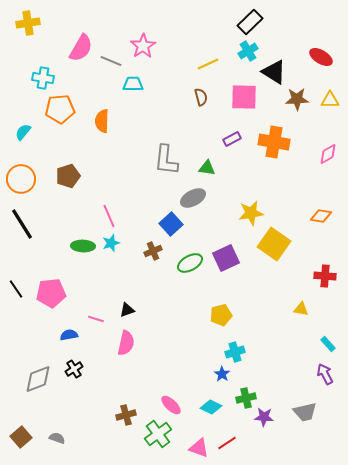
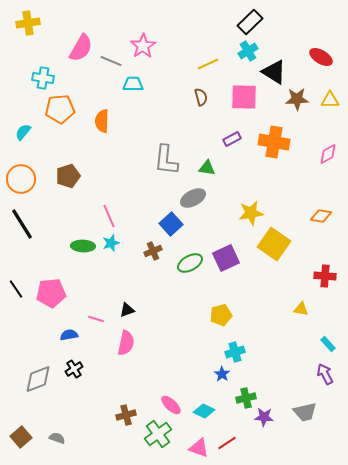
cyan diamond at (211, 407): moved 7 px left, 4 px down
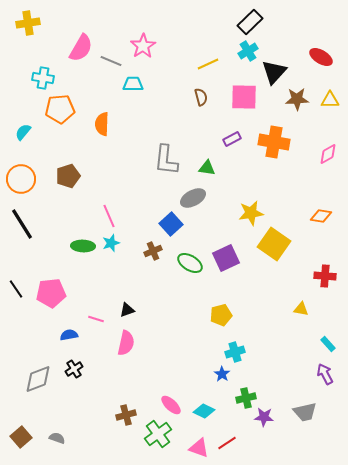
black triangle at (274, 72): rotated 40 degrees clockwise
orange semicircle at (102, 121): moved 3 px down
green ellipse at (190, 263): rotated 60 degrees clockwise
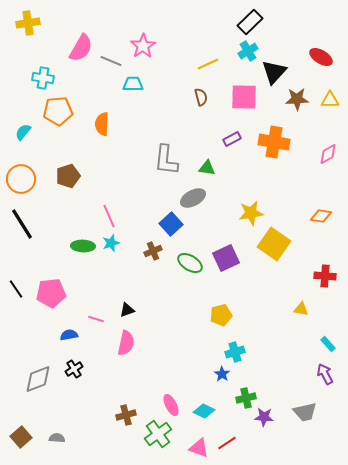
orange pentagon at (60, 109): moved 2 px left, 2 px down
pink ellipse at (171, 405): rotated 20 degrees clockwise
gray semicircle at (57, 438): rotated 14 degrees counterclockwise
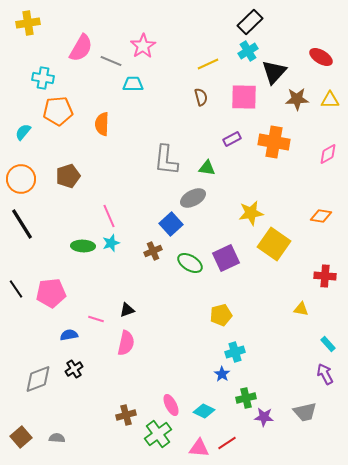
pink triangle at (199, 448): rotated 15 degrees counterclockwise
